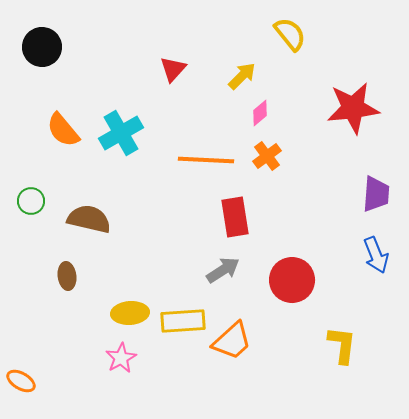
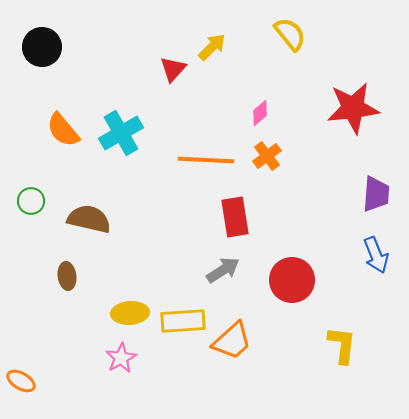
yellow arrow: moved 30 px left, 29 px up
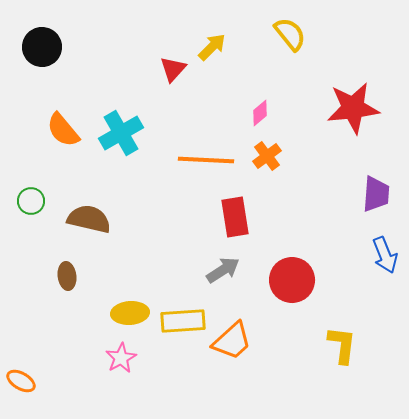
blue arrow: moved 9 px right
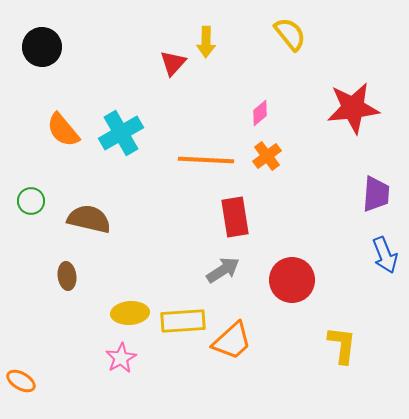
yellow arrow: moved 6 px left, 5 px up; rotated 136 degrees clockwise
red triangle: moved 6 px up
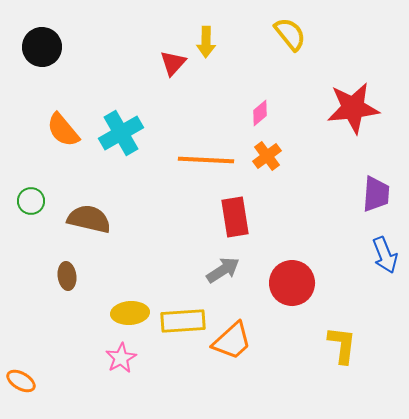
red circle: moved 3 px down
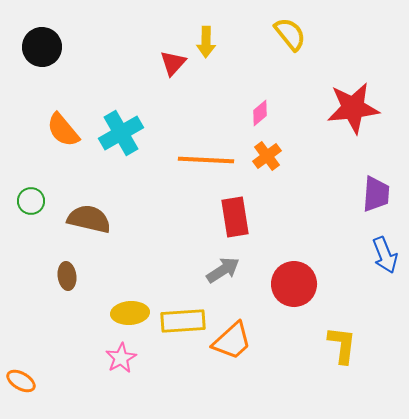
red circle: moved 2 px right, 1 px down
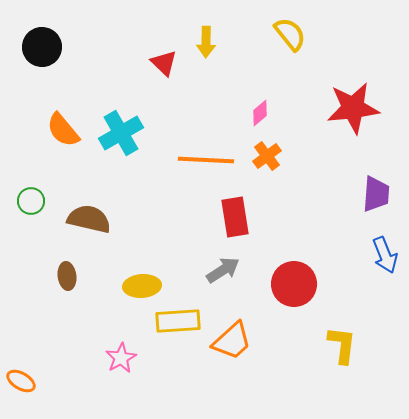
red triangle: moved 9 px left; rotated 28 degrees counterclockwise
yellow ellipse: moved 12 px right, 27 px up
yellow rectangle: moved 5 px left
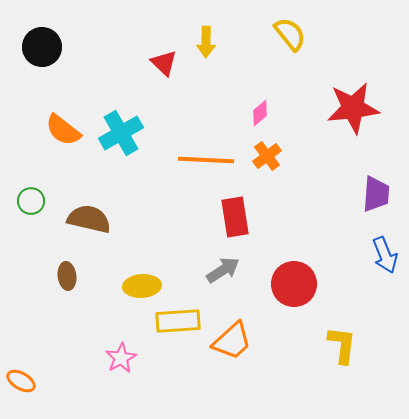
orange semicircle: rotated 12 degrees counterclockwise
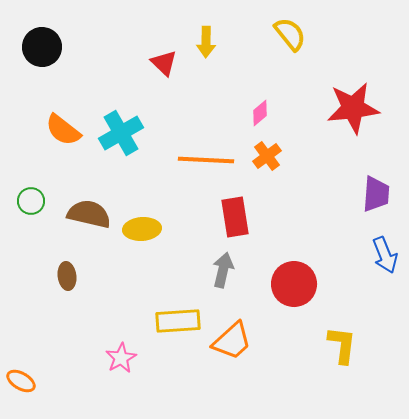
brown semicircle: moved 5 px up
gray arrow: rotated 44 degrees counterclockwise
yellow ellipse: moved 57 px up
